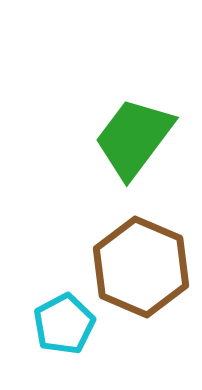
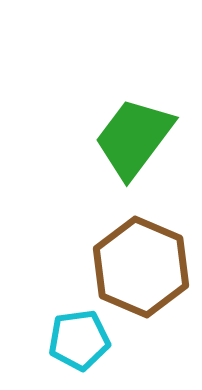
cyan pentagon: moved 15 px right, 16 px down; rotated 20 degrees clockwise
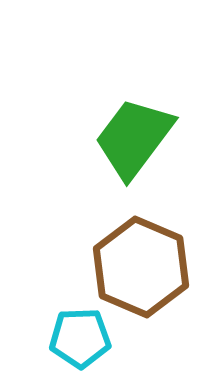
cyan pentagon: moved 1 px right, 2 px up; rotated 6 degrees clockwise
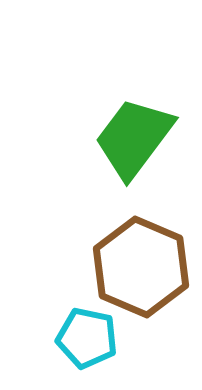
cyan pentagon: moved 7 px right; rotated 14 degrees clockwise
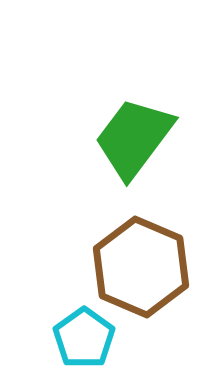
cyan pentagon: moved 3 px left; rotated 24 degrees clockwise
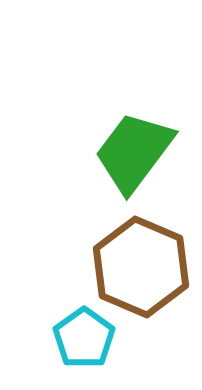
green trapezoid: moved 14 px down
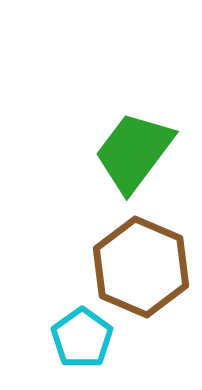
cyan pentagon: moved 2 px left
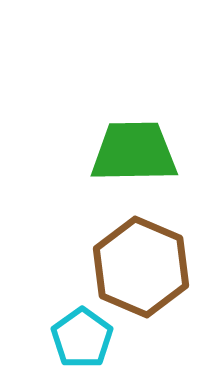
green trapezoid: rotated 52 degrees clockwise
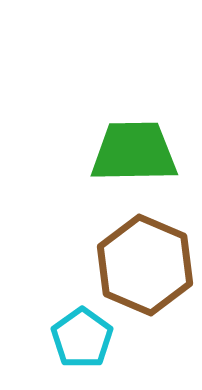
brown hexagon: moved 4 px right, 2 px up
